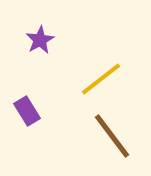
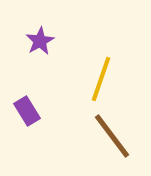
purple star: moved 1 px down
yellow line: rotated 33 degrees counterclockwise
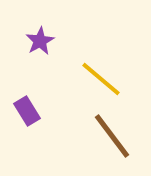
yellow line: rotated 69 degrees counterclockwise
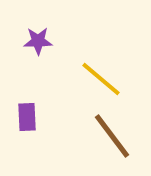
purple star: moved 2 px left; rotated 28 degrees clockwise
purple rectangle: moved 6 px down; rotated 28 degrees clockwise
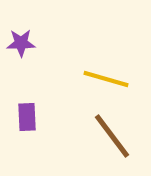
purple star: moved 17 px left, 2 px down
yellow line: moved 5 px right; rotated 24 degrees counterclockwise
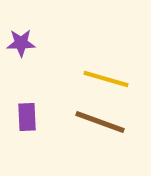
brown line: moved 12 px left, 14 px up; rotated 33 degrees counterclockwise
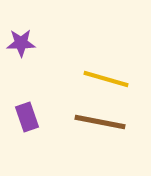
purple rectangle: rotated 16 degrees counterclockwise
brown line: rotated 9 degrees counterclockwise
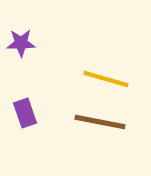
purple rectangle: moved 2 px left, 4 px up
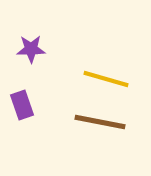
purple star: moved 10 px right, 6 px down
purple rectangle: moved 3 px left, 8 px up
